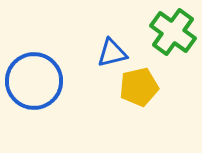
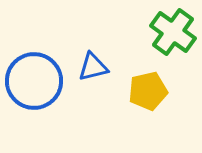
blue triangle: moved 19 px left, 14 px down
yellow pentagon: moved 9 px right, 4 px down
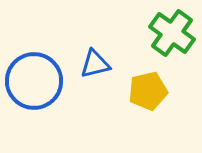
green cross: moved 1 px left, 1 px down
blue triangle: moved 2 px right, 3 px up
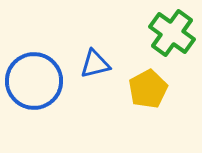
yellow pentagon: moved 2 px up; rotated 15 degrees counterclockwise
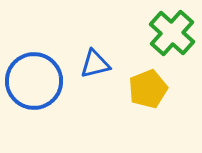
green cross: rotated 6 degrees clockwise
yellow pentagon: rotated 6 degrees clockwise
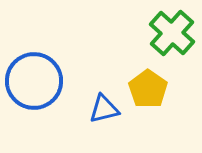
blue triangle: moved 9 px right, 45 px down
yellow pentagon: rotated 15 degrees counterclockwise
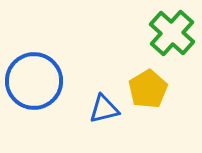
yellow pentagon: rotated 6 degrees clockwise
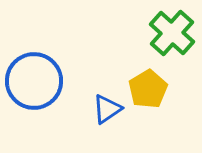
blue triangle: moved 3 px right; rotated 20 degrees counterclockwise
